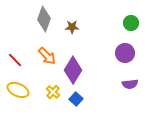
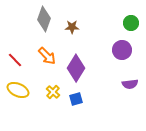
purple circle: moved 3 px left, 3 px up
purple diamond: moved 3 px right, 2 px up
blue square: rotated 32 degrees clockwise
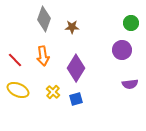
orange arrow: moved 4 px left; rotated 36 degrees clockwise
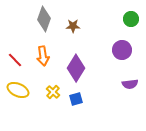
green circle: moved 4 px up
brown star: moved 1 px right, 1 px up
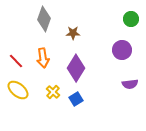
brown star: moved 7 px down
orange arrow: moved 2 px down
red line: moved 1 px right, 1 px down
yellow ellipse: rotated 15 degrees clockwise
blue square: rotated 16 degrees counterclockwise
